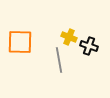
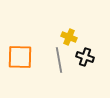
orange square: moved 15 px down
black cross: moved 4 px left, 11 px down
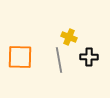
black cross: moved 4 px right; rotated 18 degrees counterclockwise
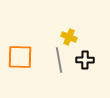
black cross: moved 4 px left, 3 px down
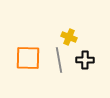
orange square: moved 8 px right, 1 px down
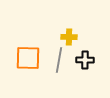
yellow cross: rotated 21 degrees counterclockwise
gray line: rotated 20 degrees clockwise
